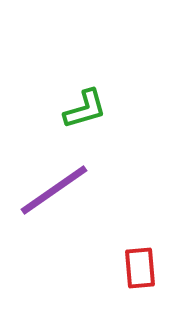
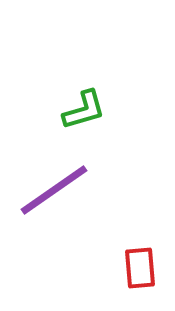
green L-shape: moved 1 px left, 1 px down
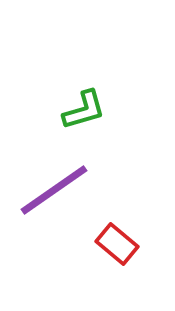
red rectangle: moved 23 px left, 24 px up; rotated 45 degrees counterclockwise
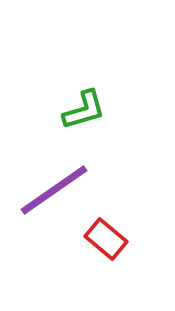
red rectangle: moved 11 px left, 5 px up
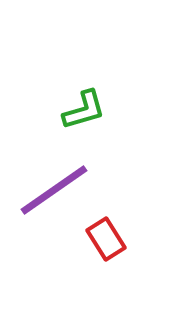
red rectangle: rotated 18 degrees clockwise
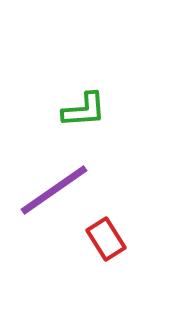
green L-shape: rotated 12 degrees clockwise
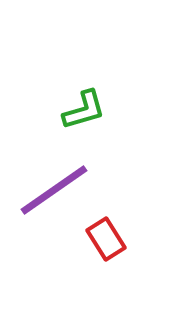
green L-shape: rotated 12 degrees counterclockwise
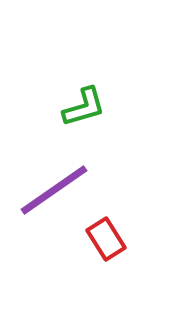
green L-shape: moved 3 px up
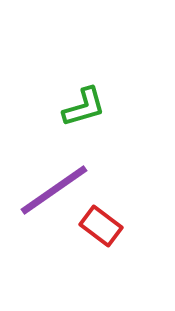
red rectangle: moved 5 px left, 13 px up; rotated 21 degrees counterclockwise
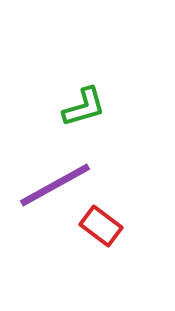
purple line: moved 1 px right, 5 px up; rotated 6 degrees clockwise
